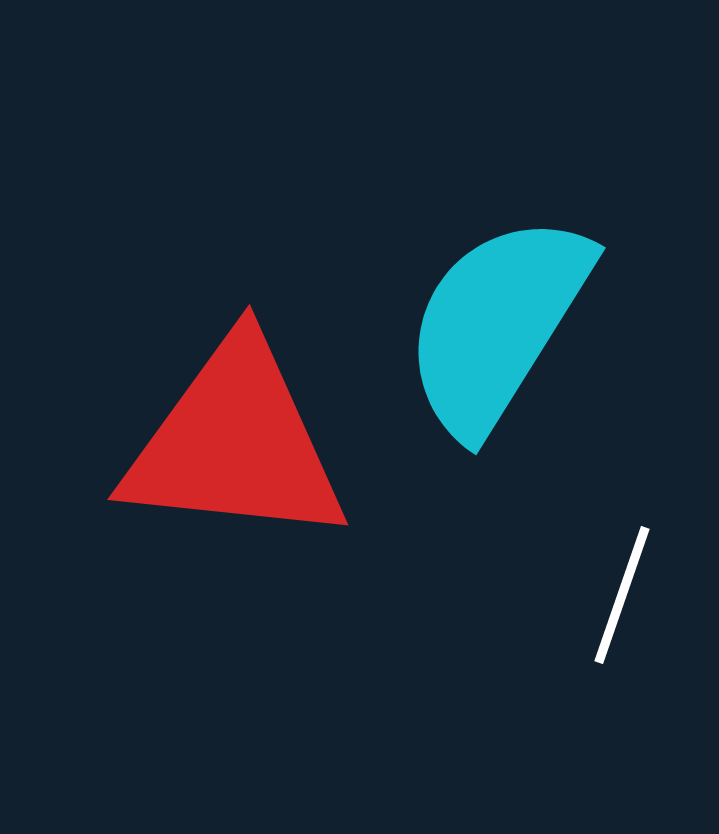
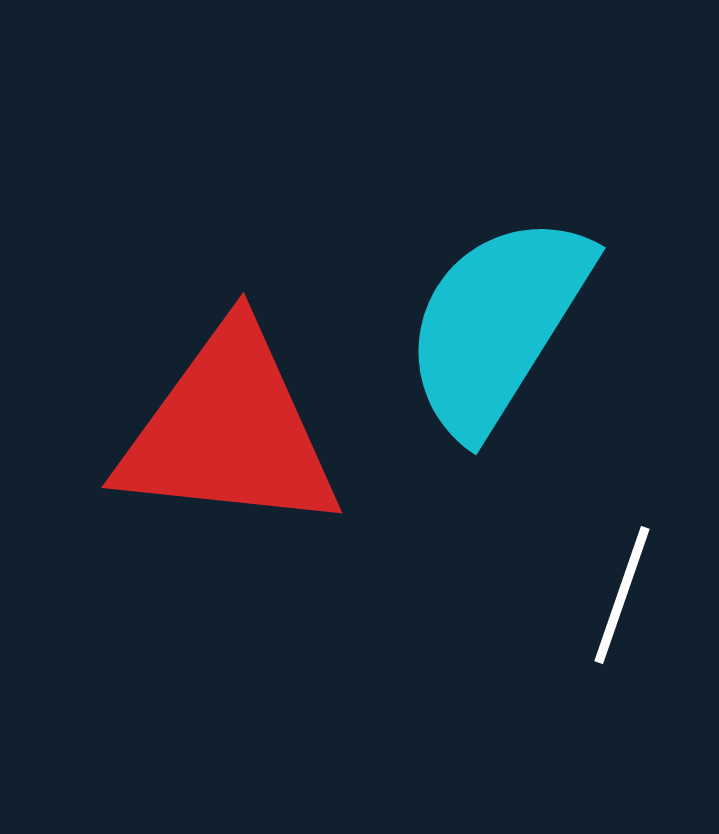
red triangle: moved 6 px left, 12 px up
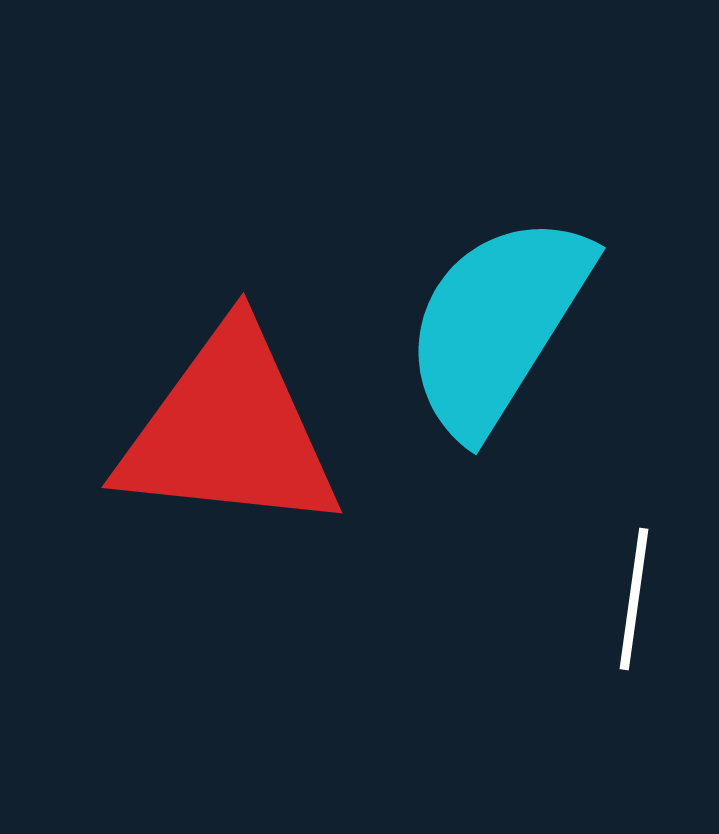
white line: moved 12 px right, 4 px down; rotated 11 degrees counterclockwise
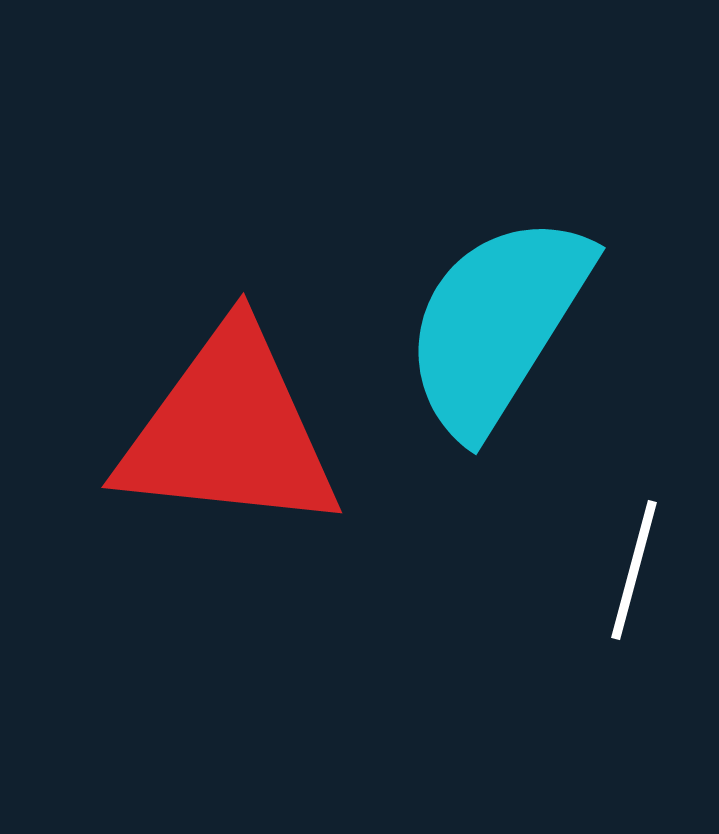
white line: moved 29 px up; rotated 7 degrees clockwise
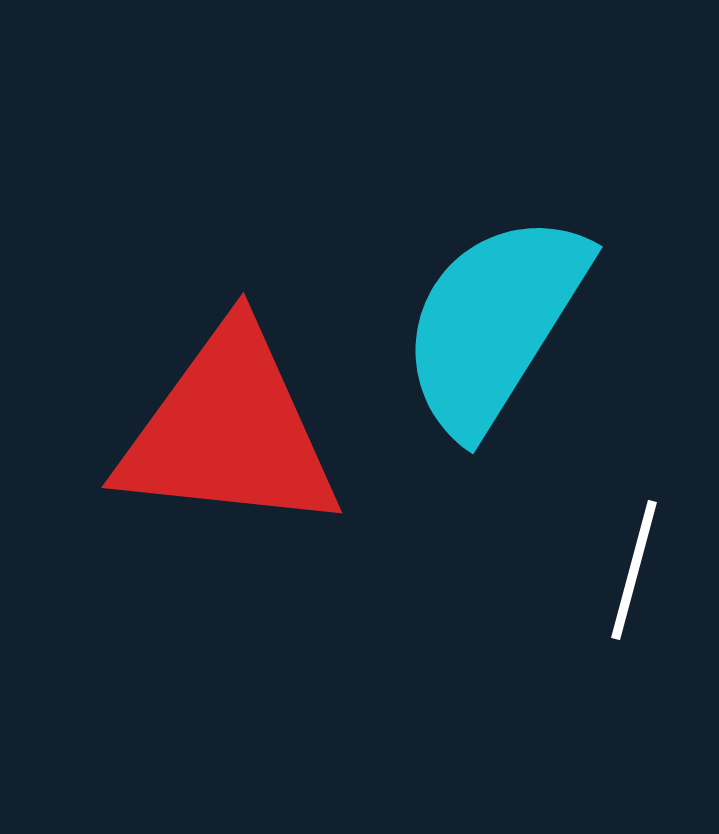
cyan semicircle: moved 3 px left, 1 px up
